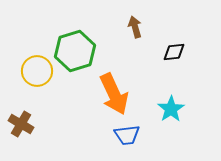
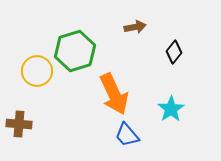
brown arrow: rotated 95 degrees clockwise
black diamond: rotated 45 degrees counterclockwise
brown cross: moved 2 px left; rotated 25 degrees counterclockwise
blue trapezoid: rotated 56 degrees clockwise
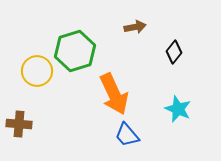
cyan star: moved 7 px right; rotated 16 degrees counterclockwise
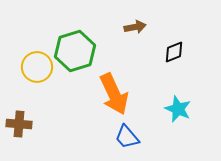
black diamond: rotated 30 degrees clockwise
yellow circle: moved 4 px up
blue trapezoid: moved 2 px down
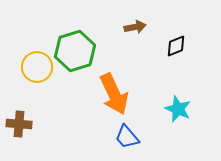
black diamond: moved 2 px right, 6 px up
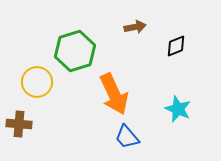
yellow circle: moved 15 px down
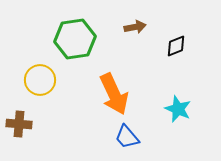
green hexagon: moved 12 px up; rotated 9 degrees clockwise
yellow circle: moved 3 px right, 2 px up
